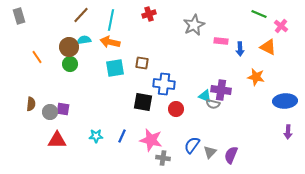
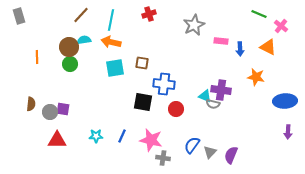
orange arrow: moved 1 px right
orange line: rotated 32 degrees clockwise
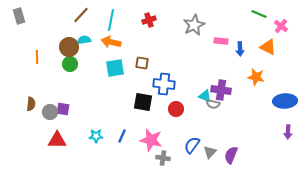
red cross: moved 6 px down
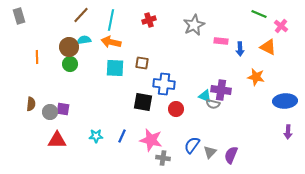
cyan square: rotated 12 degrees clockwise
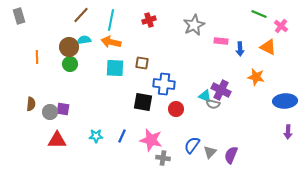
purple cross: rotated 18 degrees clockwise
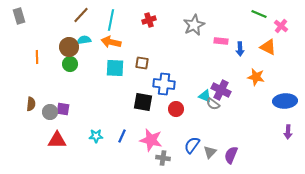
gray semicircle: rotated 24 degrees clockwise
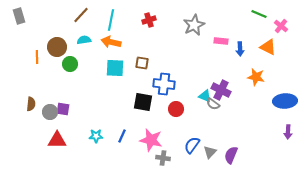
brown circle: moved 12 px left
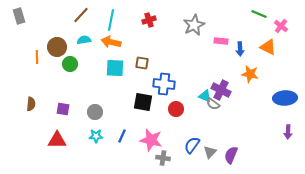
orange star: moved 6 px left, 3 px up
blue ellipse: moved 3 px up
gray circle: moved 45 px right
